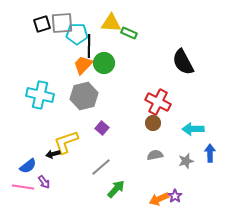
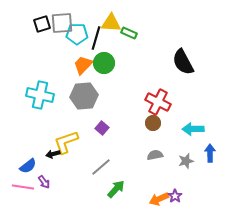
black line: moved 7 px right, 8 px up; rotated 15 degrees clockwise
gray hexagon: rotated 8 degrees clockwise
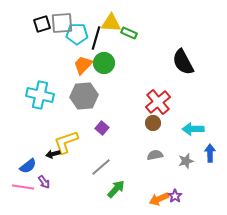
red cross: rotated 25 degrees clockwise
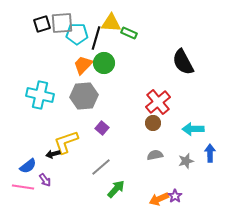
purple arrow: moved 1 px right, 2 px up
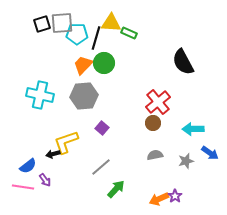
blue arrow: rotated 126 degrees clockwise
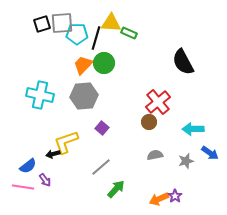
brown circle: moved 4 px left, 1 px up
